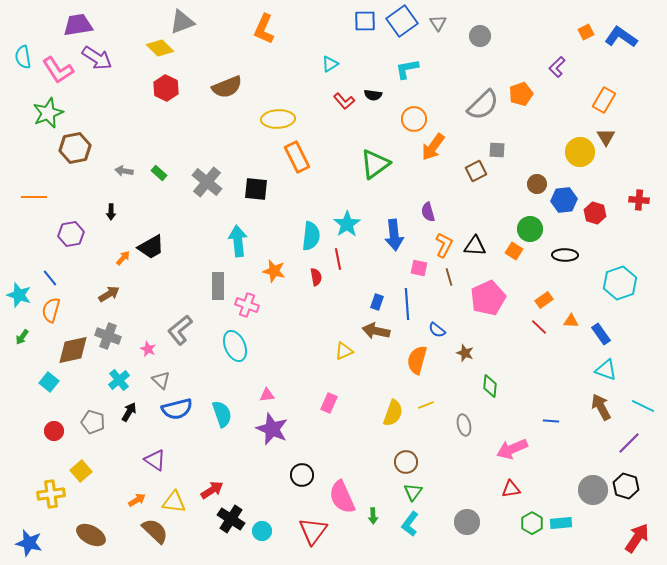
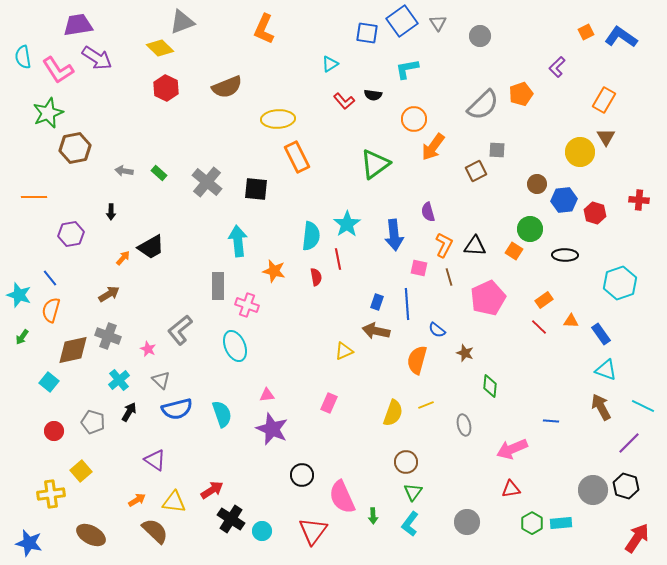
blue square at (365, 21): moved 2 px right, 12 px down; rotated 10 degrees clockwise
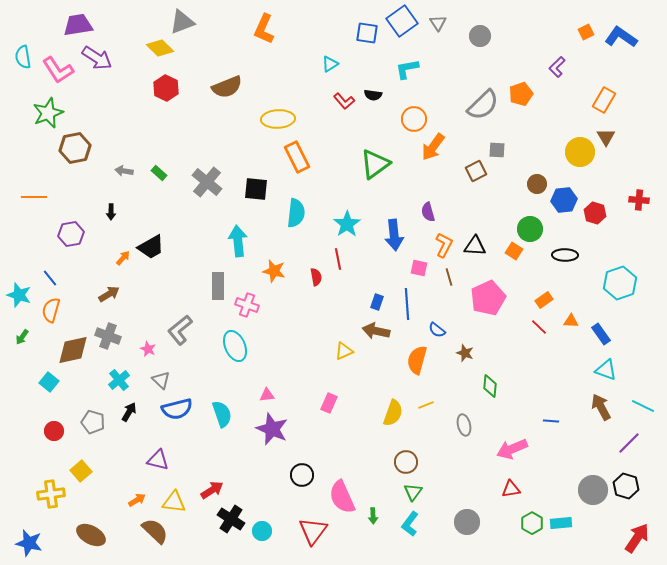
cyan semicircle at (311, 236): moved 15 px left, 23 px up
purple triangle at (155, 460): moved 3 px right; rotated 20 degrees counterclockwise
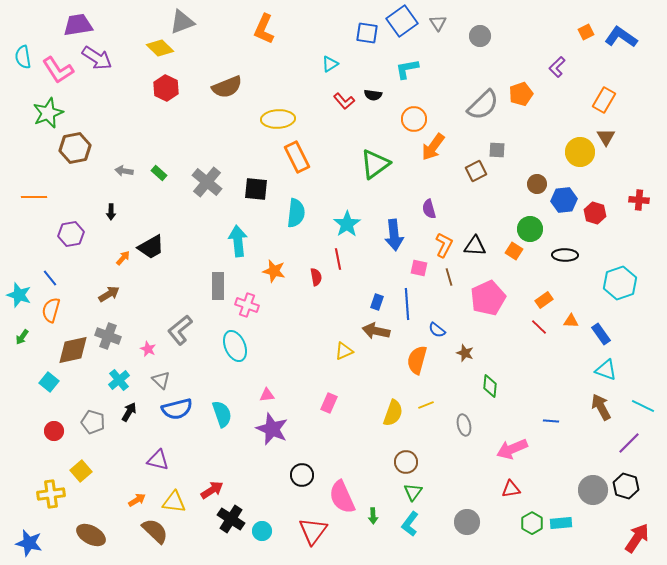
purple semicircle at (428, 212): moved 1 px right, 3 px up
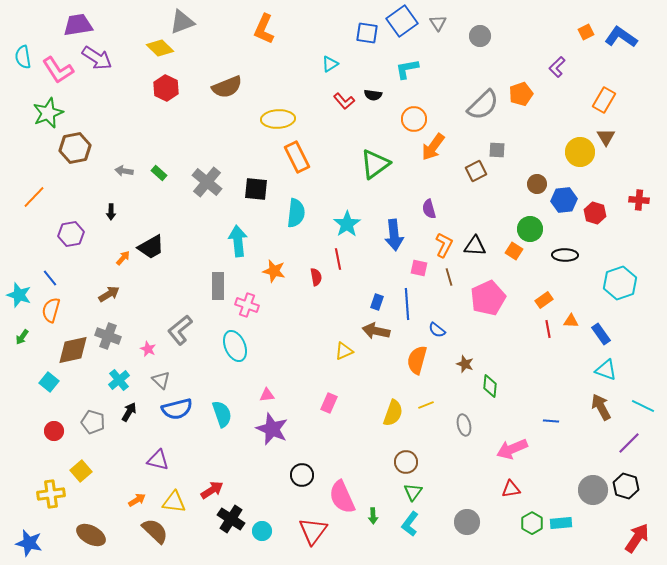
orange line at (34, 197): rotated 45 degrees counterclockwise
red line at (539, 327): moved 9 px right, 2 px down; rotated 36 degrees clockwise
brown star at (465, 353): moved 11 px down
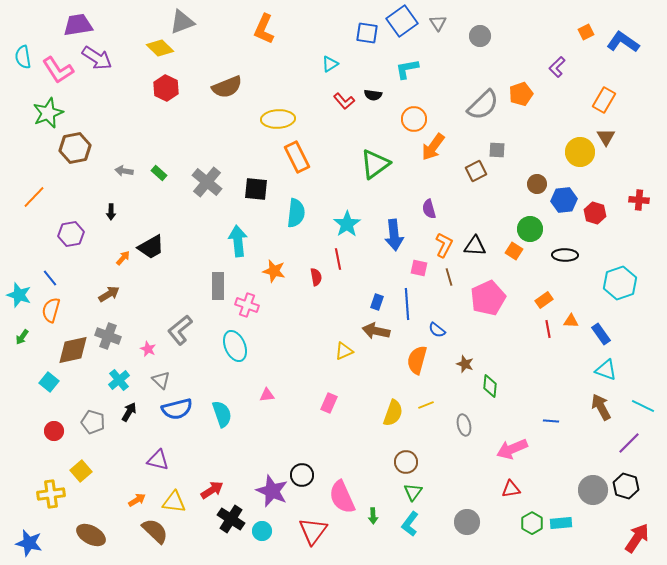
blue L-shape at (621, 37): moved 2 px right, 5 px down
purple star at (272, 429): moved 62 px down
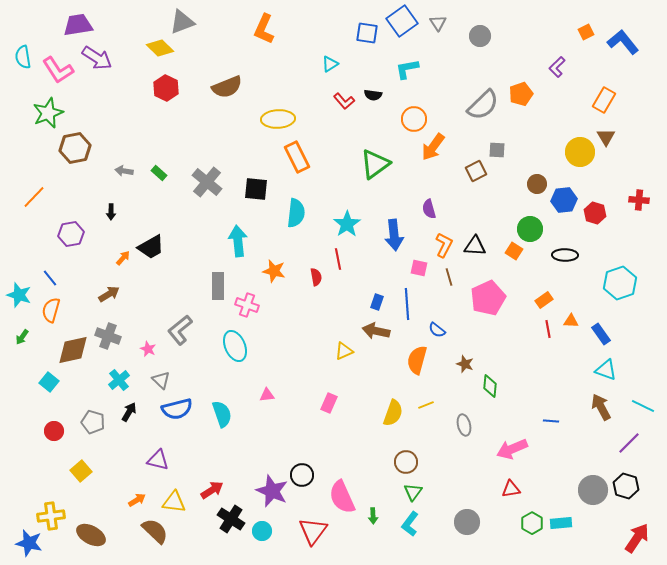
blue L-shape at (623, 42): rotated 16 degrees clockwise
yellow cross at (51, 494): moved 22 px down
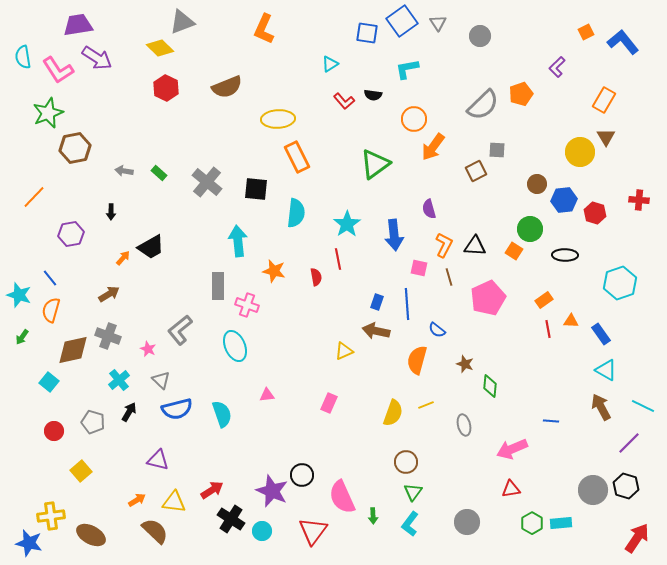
cyan triangle at (606, 370): rotated 10 degrees clockwise
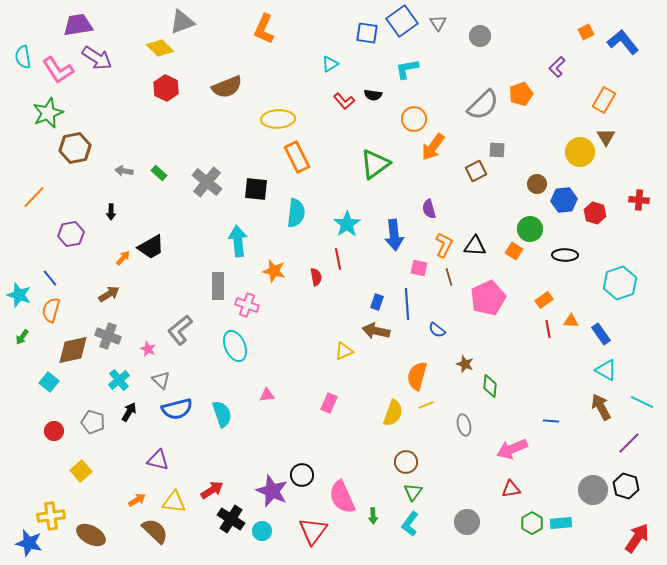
orange semicircle at (417, 360): moved 16 px down
cyan line at (643, 406): moved 1 px left, 4 px up
